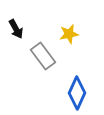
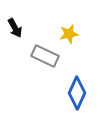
black arrow: moved 1 px left, 1 px up
gray rectangle: moved 2 px right; rotated 28 degrees counterclockwise
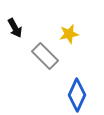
gray rectangle: rotated 20 degrees clockwise
blue diamond: moved 2 px down
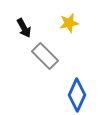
black arrow: moved 9 px right
yellow star: moved 11 px up
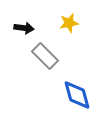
black arrow: rotated 54 degrees counterclockwise
blue diamond: rotated 40 degrees counterclockwise
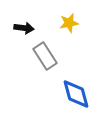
gray rectangle: rotated 12 degrees clockwise
blue diamond: moved 1 px left, 1 px up
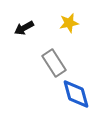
black arrow: rotated 144 degrees clockwise
gray rectangle: moved 9 px right, 7 px down
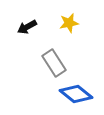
black arrow: moved 3 px right, 1 px up
blue diamond: rotated 36 degrees counterclockwise
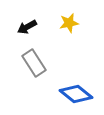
gray rectangle: moved 20 px left
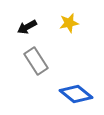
gray rectangle: moved 2 px right, 2 px up
